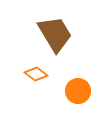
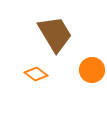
orange circle: moved 14 px right, 21 px up
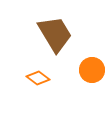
orange diamond: moved 2 px right, 4 px down
